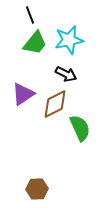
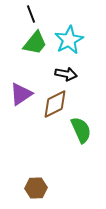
black line: moved 1 px right, 1 px up
cyan star: rotated 16 degrees counterclockwise
black arrow: rotated 15 degrees counterclockwise
purple triangle: moved 2 px left
green semicircle: moved 1 px right, 2 px down
brown hexagon: moved 1 px left, 1 px up
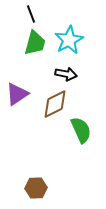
green trapezoid: rotated 24 degrees counterclockwise
purple triangle: moved 4 px left
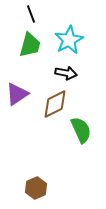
green trapezoid: moved 5 px left, 2 px down
black arrow: moved 1 px up
brown hexagon: rotated 20 degrees counterclockwise
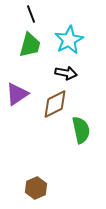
green semicircle: rotated 12 degrees clockwise
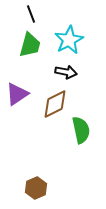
black arrow: moved 1 px up
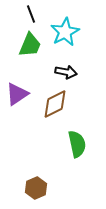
cyan star: moved 4 px left, 8 px up
green trapezoid: rotated 8 degrees clockwise
green semicircle: moved 4 px left, 14 px down
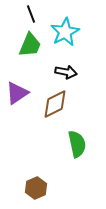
purple triangle: moved 1 px up
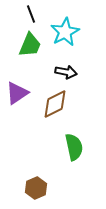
green semicircle: moved 3 px left, 3 px down
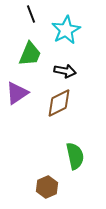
cyan star: moved 1 px right, 2 px up
green trapezoid: moved 9 px down
black arrow: moved 1 px left, 1 px up
brown diamond: moved 4 px right, 1 px up
green semicircle: moved 1 px right, 9 px down
brown hexagon: moved 11 px right, 1 px up
